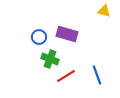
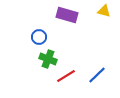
purple rectangle: moved 19 px up
green cross: moved 2 px left
blue line: rotated 66 degrees clockwise
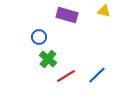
green cross: rotated 18 degrees clockwise
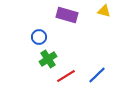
green cross: rotated 18 degrees clockwise
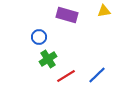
yellow triangle: rotated 24 degrees counterclockwise
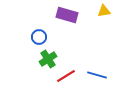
blue line: rotated 60 degrees clockwise
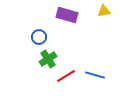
blue line: moved 2 px left
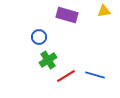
green cross: moved 1 px down
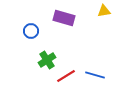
purple rectangle: moved 3 px left, 3 px down
blue circle: moved 8 px left, 6 px up
green cross: moved 1 px left
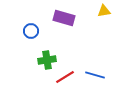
green cross: rotated 24 degrees clockwise
red line: moved 1 px left, 1 px down
